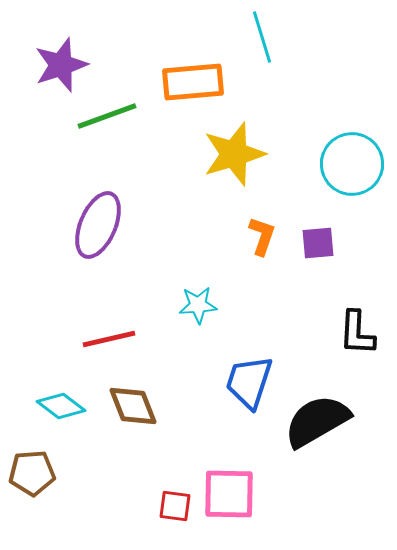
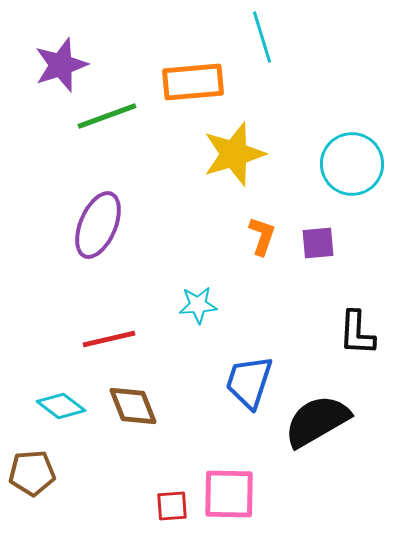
red square: moved 3 px left; rotated 12 degrees counterclockwise
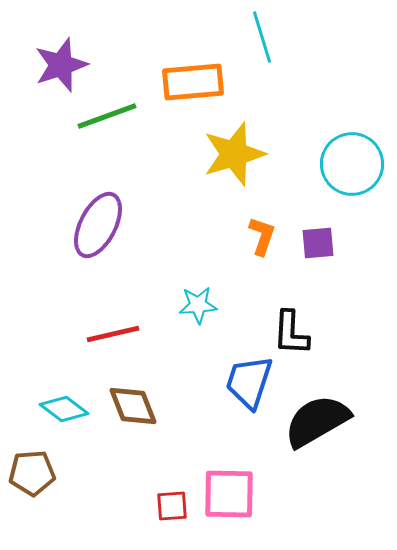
purple ellipse: rotated 4 degrees clockwise
black L-shape: moved 66 px left
red line: moved 4 px right, 5 px up
cyan diamond: moved 3 px right, 3 px down
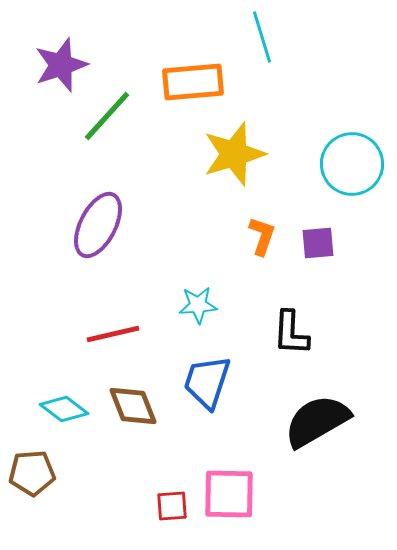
green line: rotated 28 degrees counterclockwise
blue trapezoid: moved 42 px left
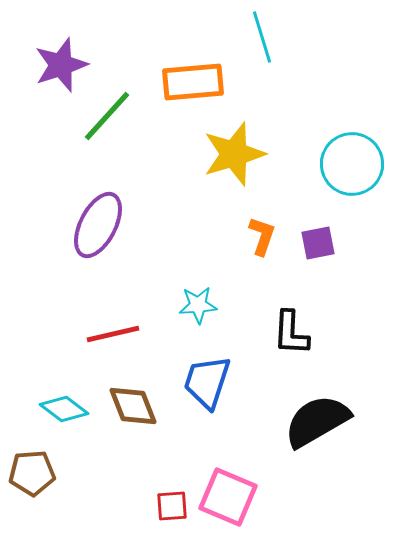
purple square: rotated 6 degrees counterclockwise
pink square: moved 1 px left, 3 px down; rotated 22 degrees clockwise
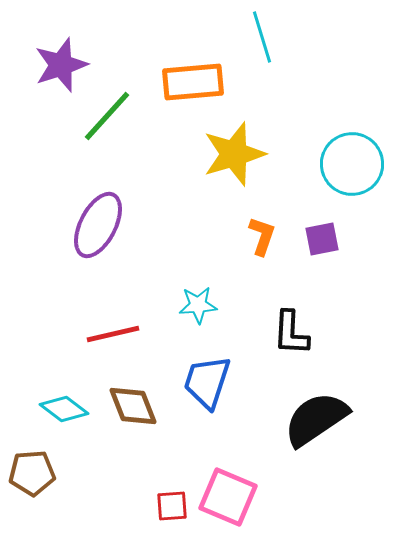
purple square: moved 4 px right, 4 px up
black semicircle: moved 1 px left, 2 px up; rotated 4 degrees counterclockwise
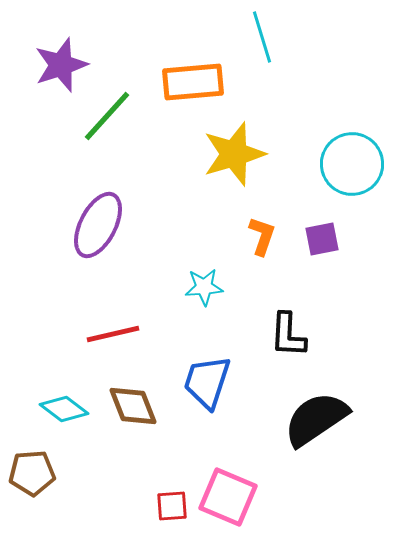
cyan star: moved 6 px right, 18 px up
black L-shape: moved 3 px left, 2 px down
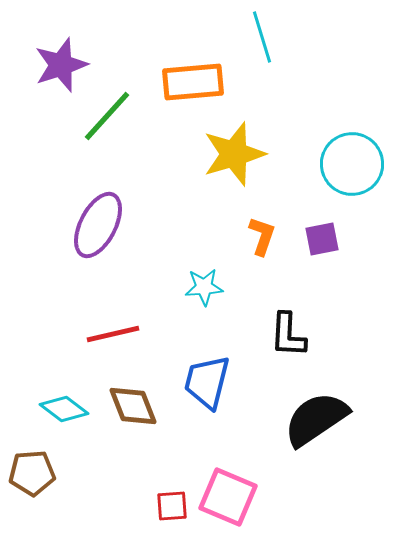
blue trapezoid: rotated 4 degrees counterclockwise
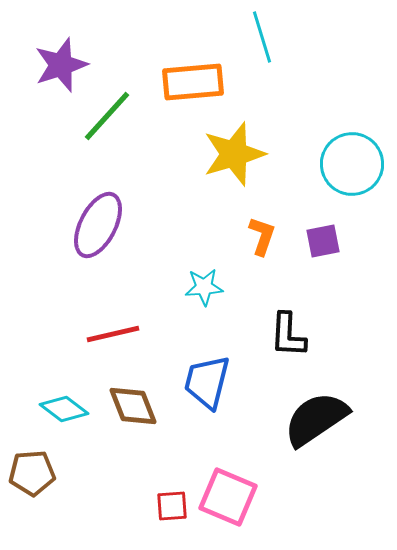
purple square: moved 1 px right, 2 px down
